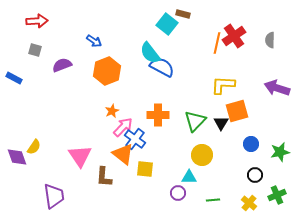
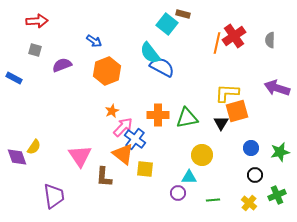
yellow L-shape: moved 4 px right, 8 px down
green triangle: moved 8 px left, 3 px up; rotated 35 degrees clockwise
blue circle: moved 4 px down
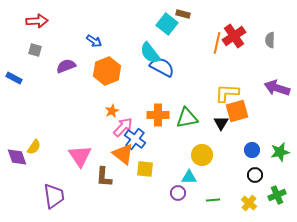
purple semicircle: moved 4 px right, 1 px down
blue circle: moved 1 px right, 2 px down
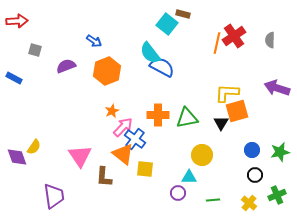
red arrow: moved 20 px left
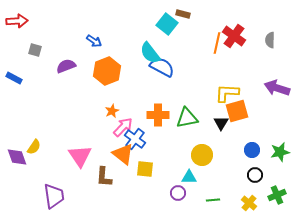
red cross: rotated 20 degrees counterclockwise
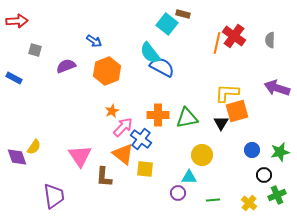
blue cross: moved 6 px right
black circle: moved 9 px right
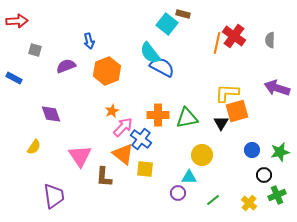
blue arrow: moved 5 px left; rotated 42 degrees clockwise
purple diamond: moved 34 px right, 43 px up
green line: rotated 32 degrees counterclockwise
